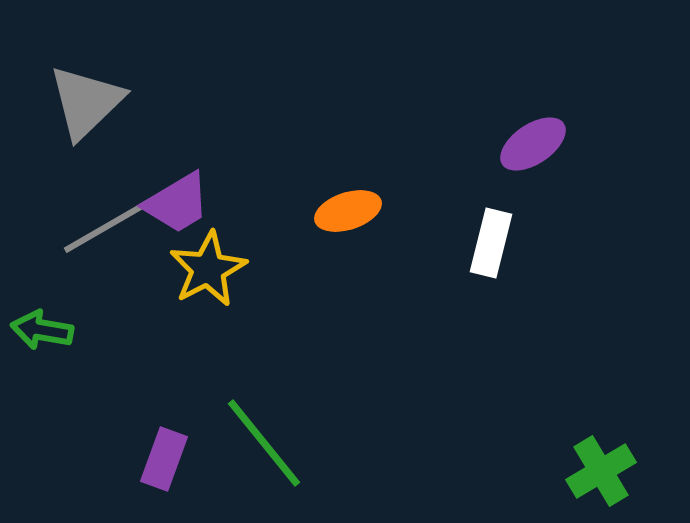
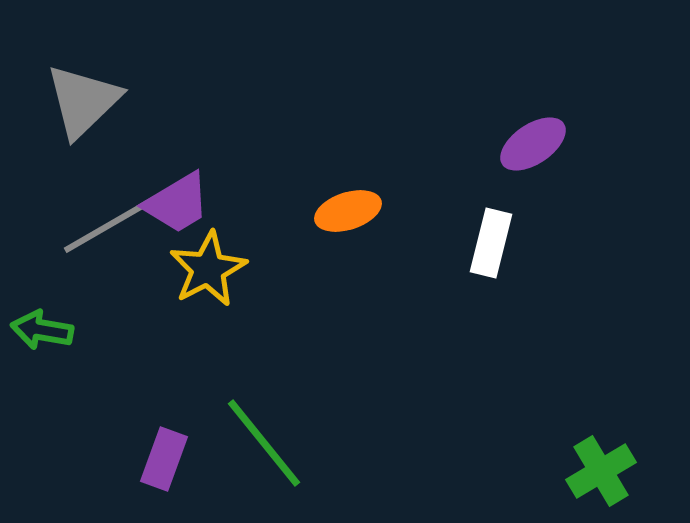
gray triangle: moved 3 px left, 1 px up
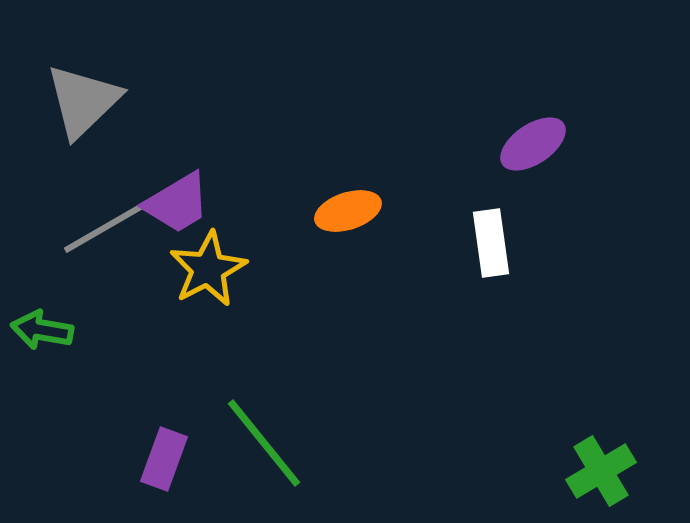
white rectangle: rotated 22 degrees counterclockwise
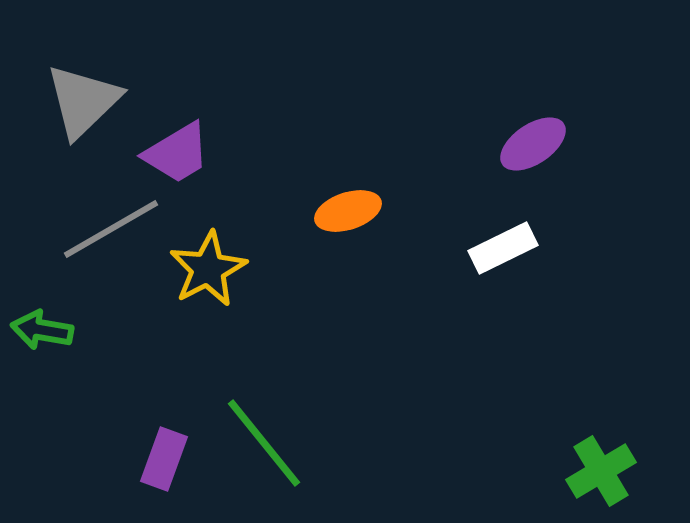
purple trapezoid: moved 50 px up
gray line: moved 5 px down
white rectangle: moved 12 px right, 5 px down; rotated 72 degrees clockwise
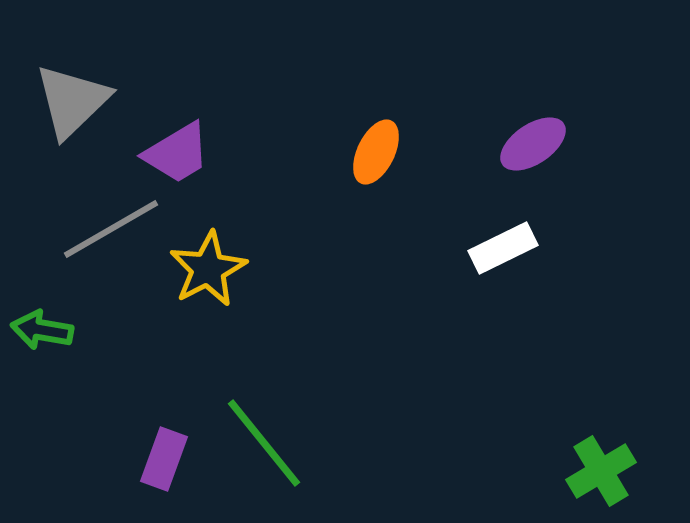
gray triangle: moved 11 px left
orange ellipse: moved 28 px right, 59 px up; rotated 46 degrees counterclockwise
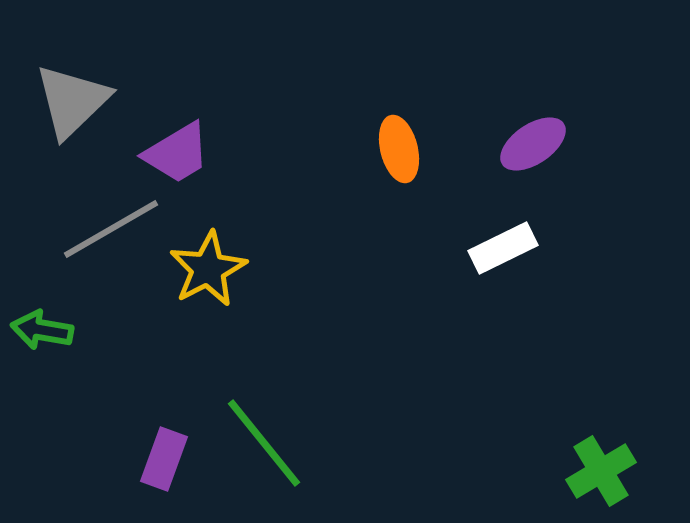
orange ellipse: moved 23 px right, 3 px up; rotated 40 degrees counterclockwise
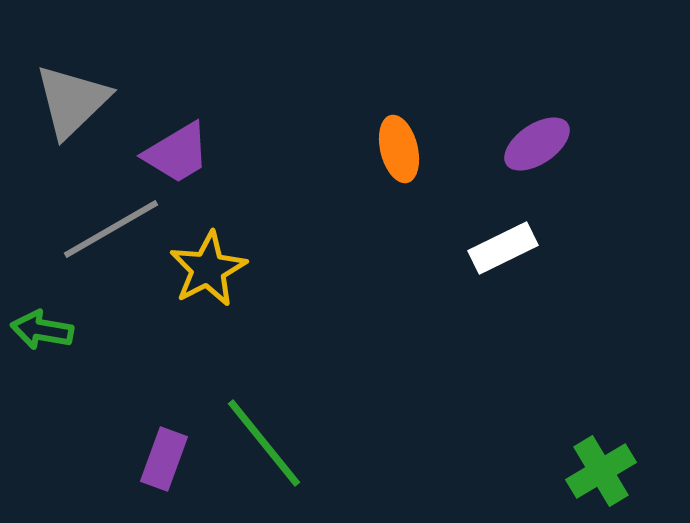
purple ellipse: moved 4 px right
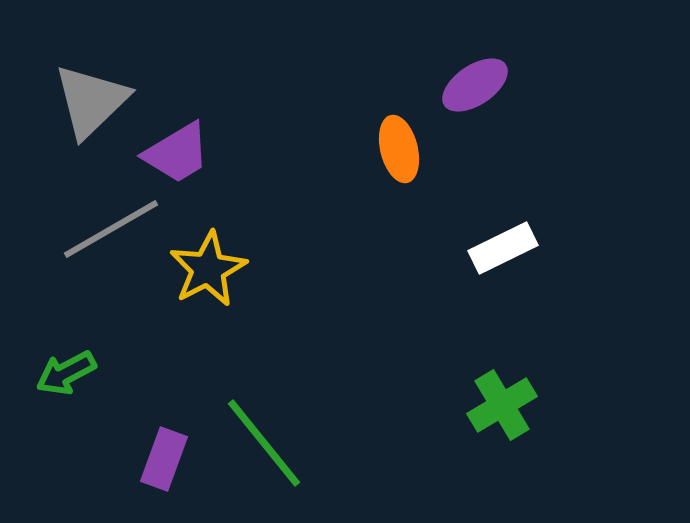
gray triangle: moved 19 px right
purple ellipse: moved 62 px left, 59 px up
green arrow: moved 24 px right, 43 px down; rotated 38 degrees counterclockwise
green cross: moved 99 px left, 66 px up
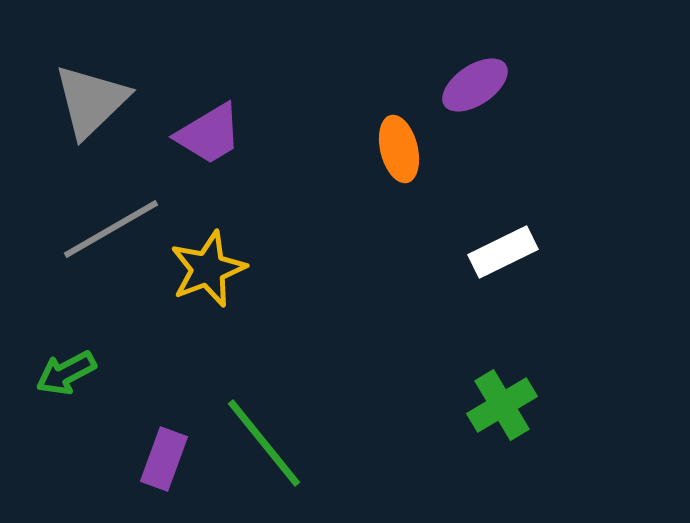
purple trapezoid: moved 32 px right, 19 px up
white rectangle: moved 4 px down
yellow star: rotated 6 degrees clockwise
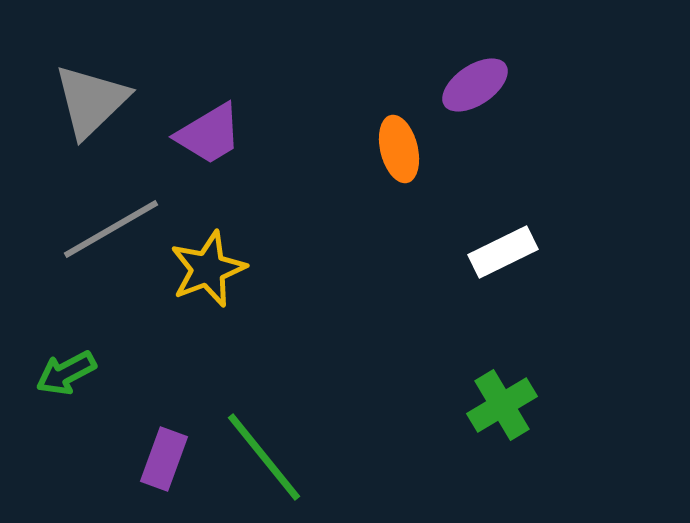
green line: moved 14 px down
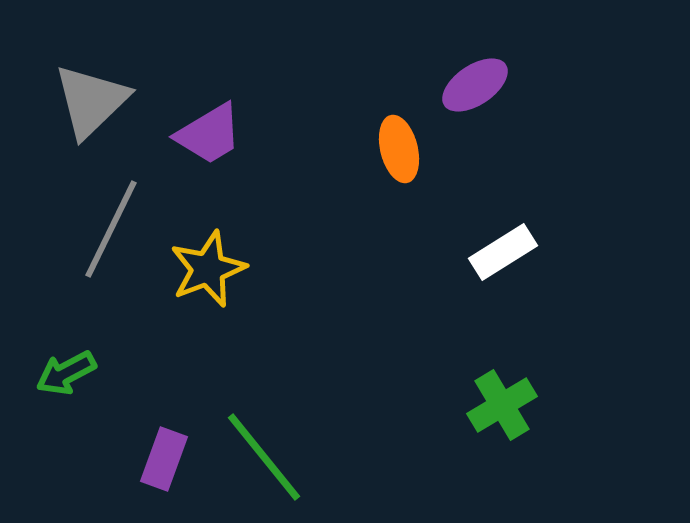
gray line: rotated 34 degrees counterclockwise
white rectangle: rotated 6 degrees counterclockwise
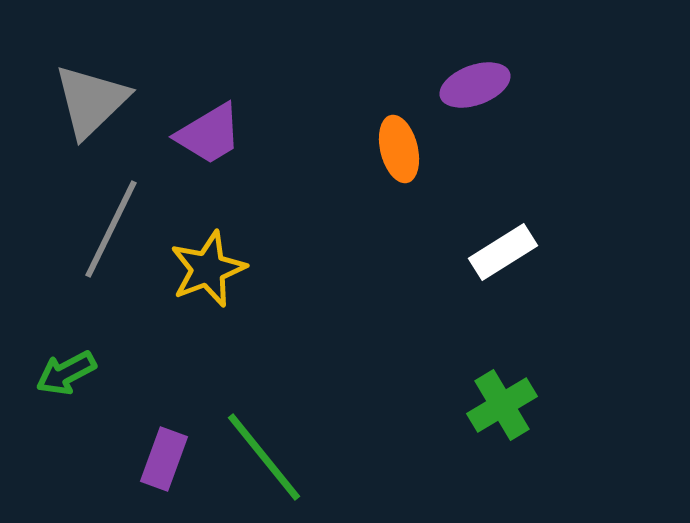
purple ellipse: rotated 14 degrees clockwise
